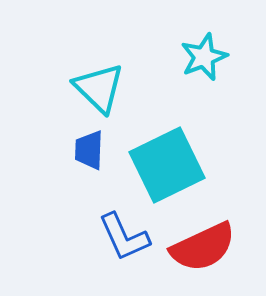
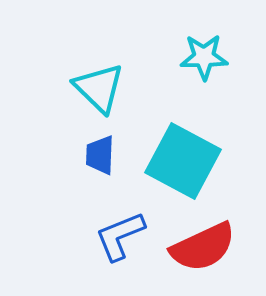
cyan star: rotated 21 degrees clockwise
blue trapezoid: moved 11 px right, 5 px down
cyan square: moved 16 px right, 4 px up; rotated 36 degrees counterclockwise
blue L-shape: moved 4 px left, 1 px up; rotated 92 degrees clockwise
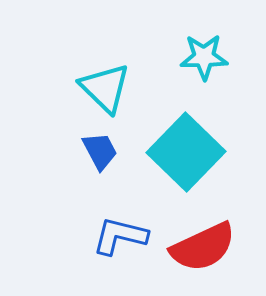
cyan triangle: moved 6 px right
blue trapezoid: moved 4 px up; rotated 150 degrees clockwise
cyan square: moved 3 px right, 9 px up; rotated 16 degrees clockwise
blue L-shape: rotated 36 degrees clockwise
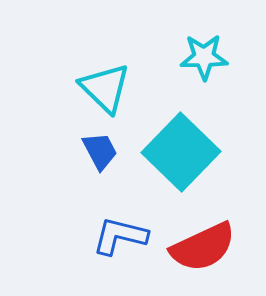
cyan square: moved 5 px left
